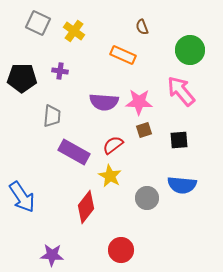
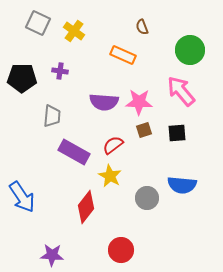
black square: moved 2 px left, 7 px up
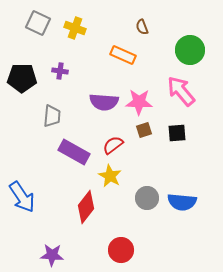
yellow cross: moved 1 px right, 3 px up; rotated 15 degrees counterclockwise
blue semicircle: moved 17 px down
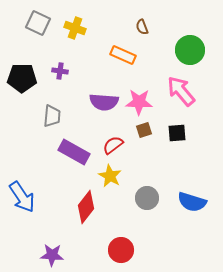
blue semicircle: moved 10 px right; rotated 12 degrees clockwise
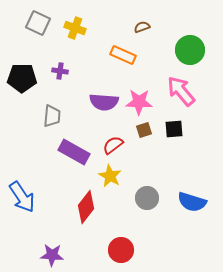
brown semicircle: rotated 91 degrees clockwise
black square: moved 3 px left, 4 px up
